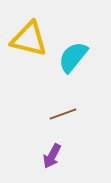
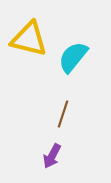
brown line: rotated 52 degrees counterclockwise
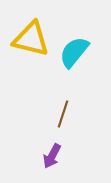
yellow triangle: moved 2 px right
cyan semicircle: moved 1 px right, 5 px up
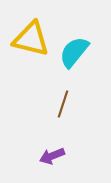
brown line: moved 10 px up
purple arrow: rotated 40 degrees clockwise
